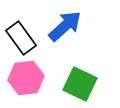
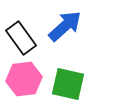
pink hexagon: moved 2 px left, 1 px down
green square: moved 12 px left; rotated 12 degrees counterclockwise
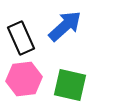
black rectangle: rotated 12 degrees clockwise
green square: moved 2 px right, 1 px down
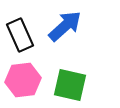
black rectangle: moved 1 px left, 3 px up
pink hexagon: moved 1 px left, 1 px down
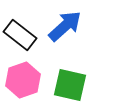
black rectangle: rotated 28 degrees counterclockwise
pink hexagon: rotated 12 degrees counterclockwise
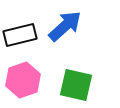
black rectangle: rotated 52 degrees counterclockwise
green square: moved 6 px right
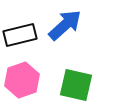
blue arrow: moved 1 px up
pink hexagon: moved 1 px left
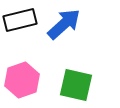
blue arrow: moved 1 px left, 1 px up
black rectangle: moved 15 px up
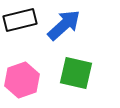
blue arrow: moved 1 px down
green square: moved 12 px up
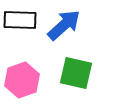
black rectangle: rotated 16 degrees clockwise
